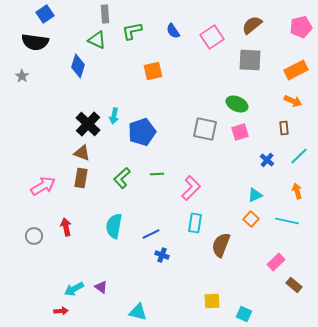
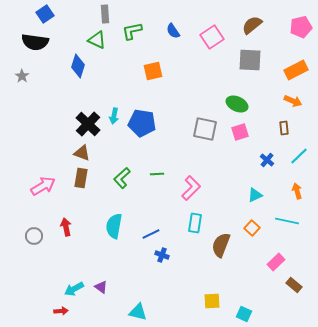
blue pentagon at (142, 132): moved 9 px up; rotated 28 degrees clockwise
orange square at (251, 219): moved 1 px right, 9 px down
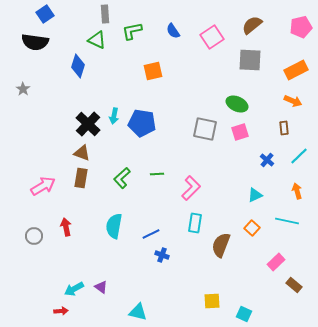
gray star at (22, 76): moved 1 px right, 13 px down
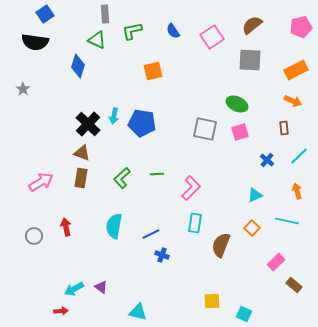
pink arrow at (43, 186): moved 2 px left, 4 px up
